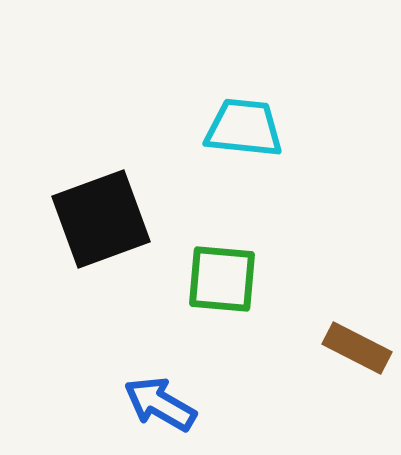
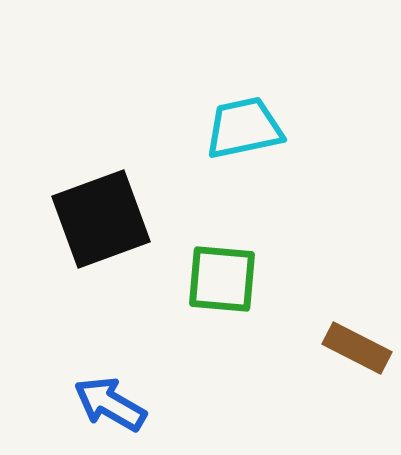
cyan trapezoid: rotated 18 degrees counterclockwise
blue arrow: moved 50 px left
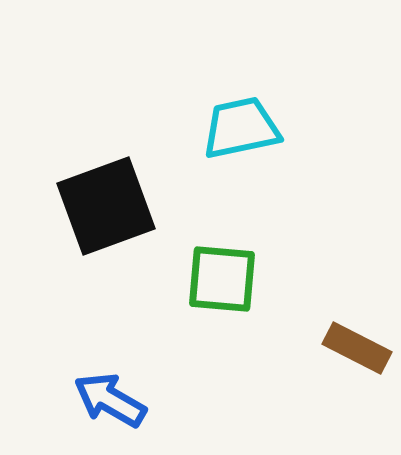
cyan trapezoid: moved 3 px left
black square: moved 5 px right, 13 px up
blue arrow: moved 4 px up
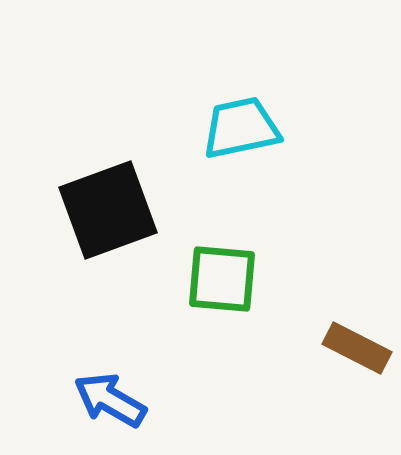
black square: moved 2 px right, 4 px down
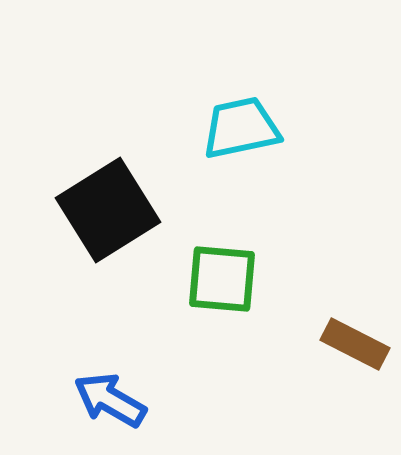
black square: rotated 12 degrees counterclockwise
brown rectangle: moved 2 px left, 4 px up
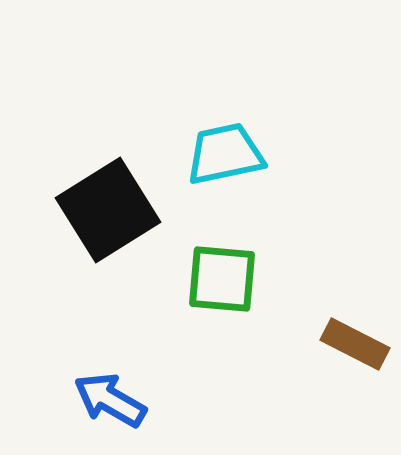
cyan trapezoid: moved 16 px left, 26 px down
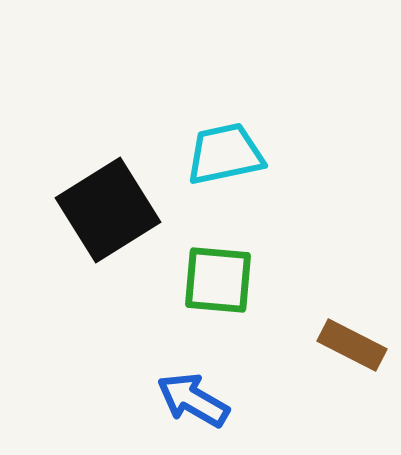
green square: moved 4 px left, 1 px down
brown rectangle: moved 3 px left, 1 px down
blue arrow: moved 83 px right
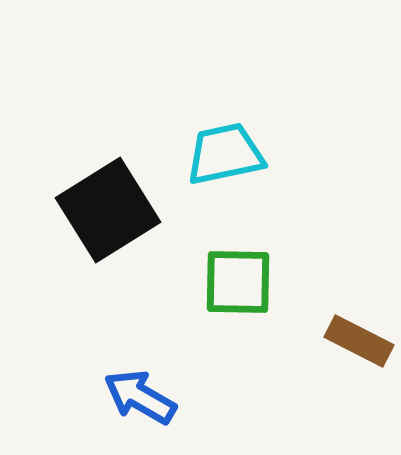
green square: moved 20 px right, 2 px down; rotated 4 degrees counterclockwise
brown rectangle: moved 7 px right, 4 px up
blue arrow: moved 53 px left, 3 px up
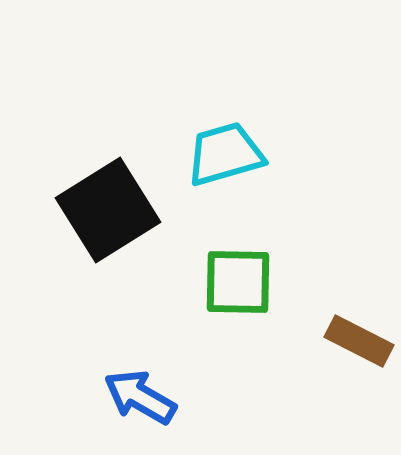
cyan trapezoid: rotated 4 degrees counterclockwise
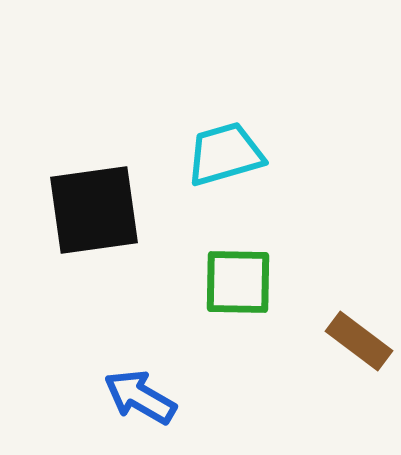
black square: moved 14 px left; rotated 24 degrees clockwise
brown rectangle: rotated 10 degrees clockwise
